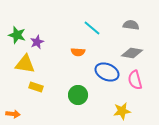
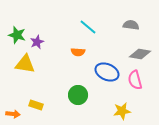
cyan line: moved 4 px left, 1 px up
gray diamond: moved 8 px right, 1 px down
yellow rectangle: moved 18 px down
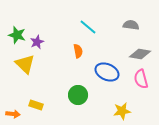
orange semicircle: moved 1 px up; rotated 104 degrees counterclockwise
yellow triangle: rotated 35 degrees clockwise
pink semicircle: moved 6 px right, 1 px up
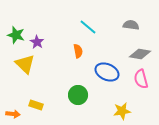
green star: moved 1 px left
purple star: rotated 16 degrees counterclockwise
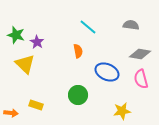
orange arrow: moved 2 px left, 1 px up
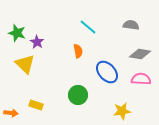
green star: moved 1 px right, 2 px up
blue ellipse: rotated 25 degrees clockwise
pink semicircle: rotated 108 degrees clockwise
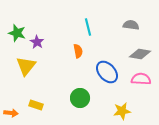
cyan line: rotated 36 degrees clockwise
yellow triangle: moved 1 px right, 2 px down; rotated 25 degrees clockwise
green circle: moved 2 px right, 3 px down
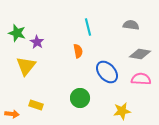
orange arrow: moved 1 px right, 1 px down
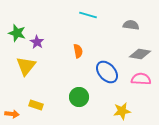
cyan line: moved 12 px up; rotated 60 degrees counterclockwise
green circle: moved 1 px left, 1 px up
